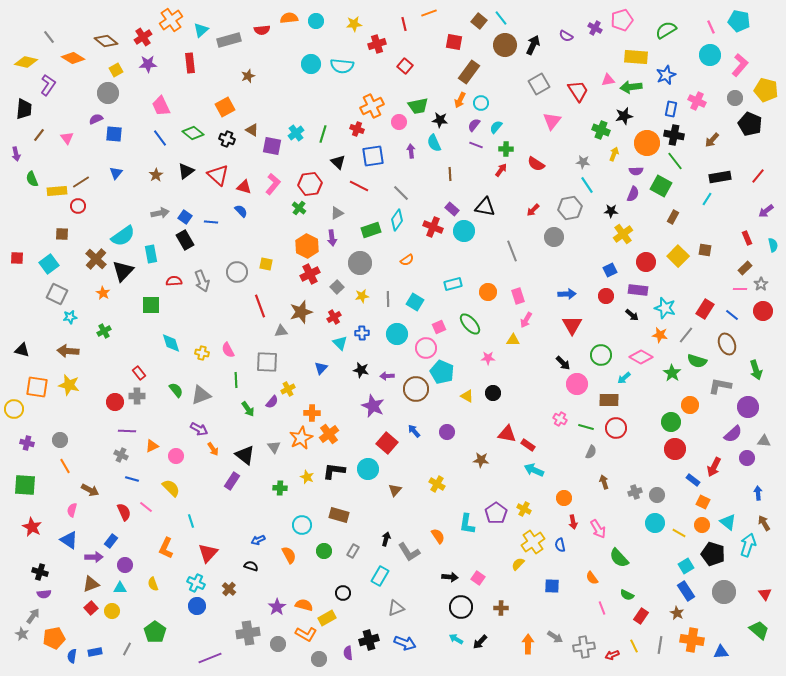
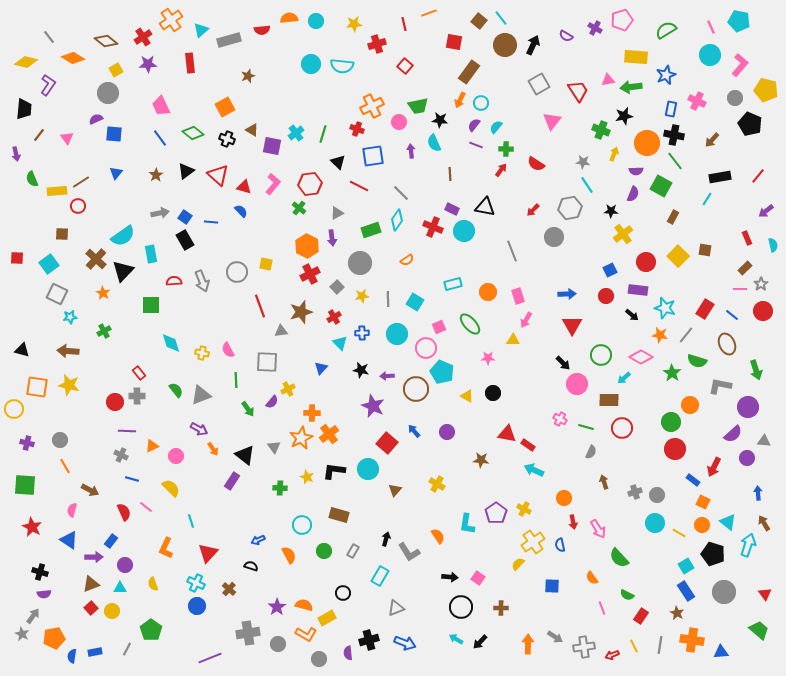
purple rectangle at (452, 209): rotated 16 degrees counterclockwise
red circle at (616, 428): moved 6 px right
green pentagon at (155, 632): moved 4 px left, 2 px up
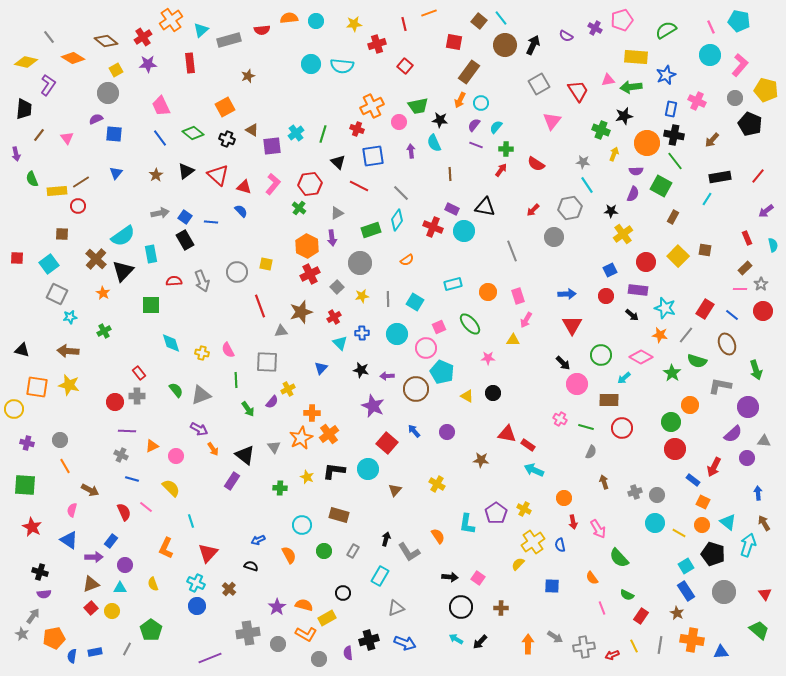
purple square at (272, 146): rotated 18 degrees counterclockwise
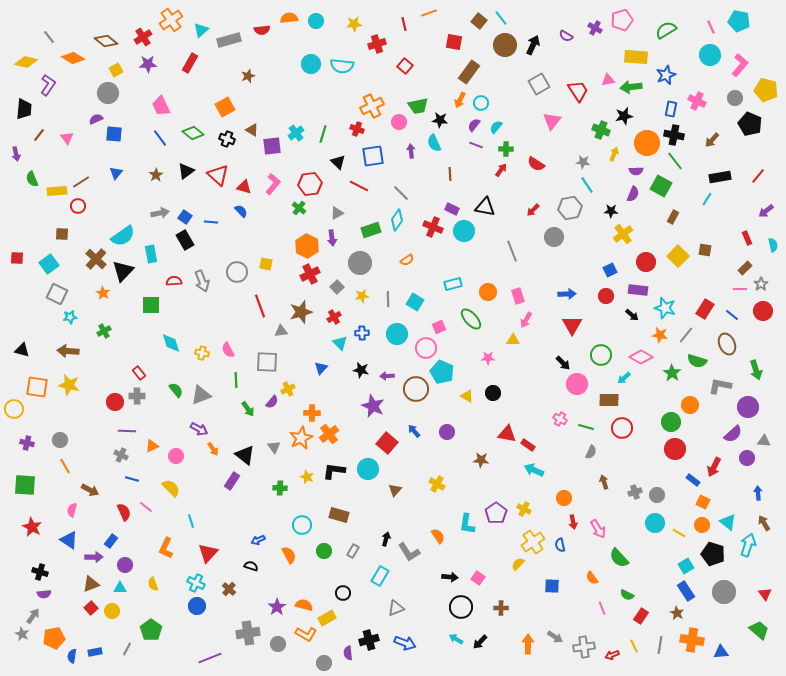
red rectangle at (190, 63): rotated 36 degrees clockwise
green ellipse at (470, 324): moved 1 px right, 5 px up
gray circle at (319, 659): moved 5 px right, 4 px down
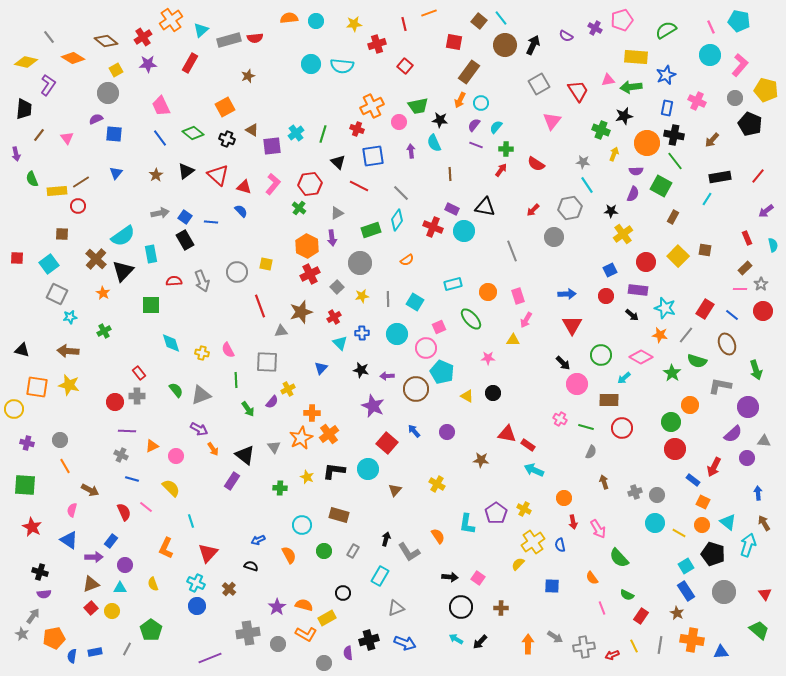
red semicircle at (262, 30): moved 7 px left, 8 px down
blue rectangle at (671, 109): moved 4 px left, 1 px up
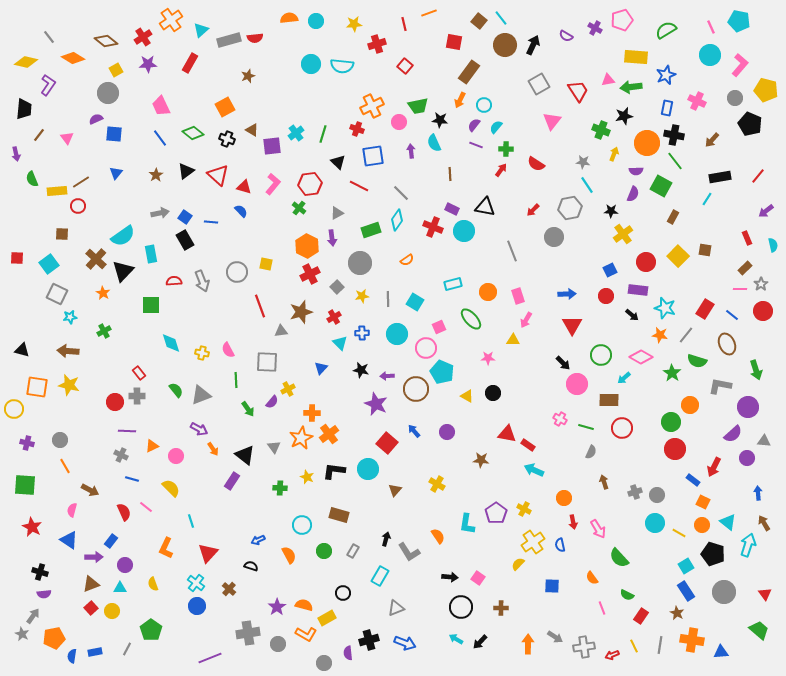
cyan circle at (481, 103): moved 3 px right, 2 px down
purple star at (373, 406): moved 3 px right, 2 px up
cyan cross at (196, 583): rotated 12 degrees clockwise
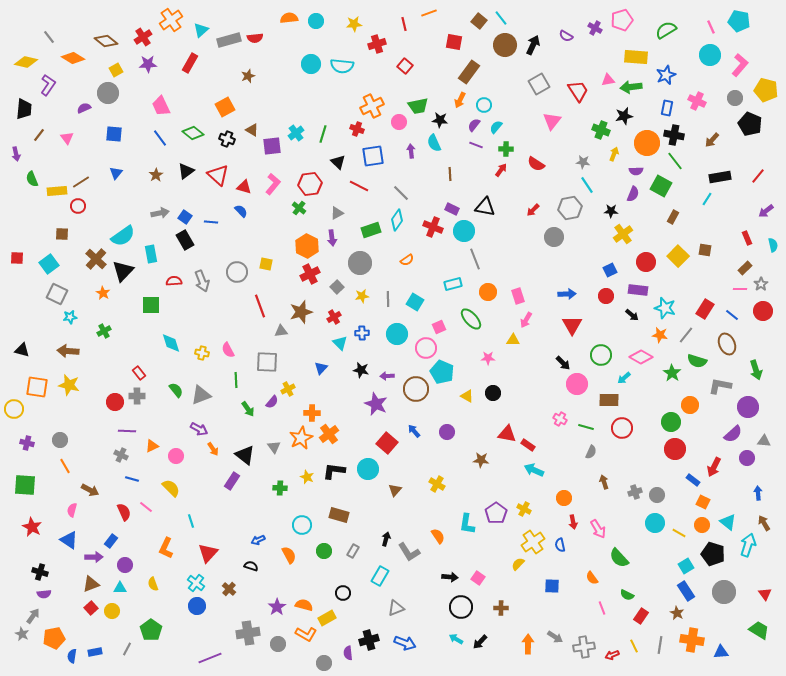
purple semicircle at (96, 119): moved 12 px left, 11 px up
gray line at (512, 251): moved 37 px left, 8 px down
green trapezoid at (759, 630): rotated 10 degrees counterclockwise
